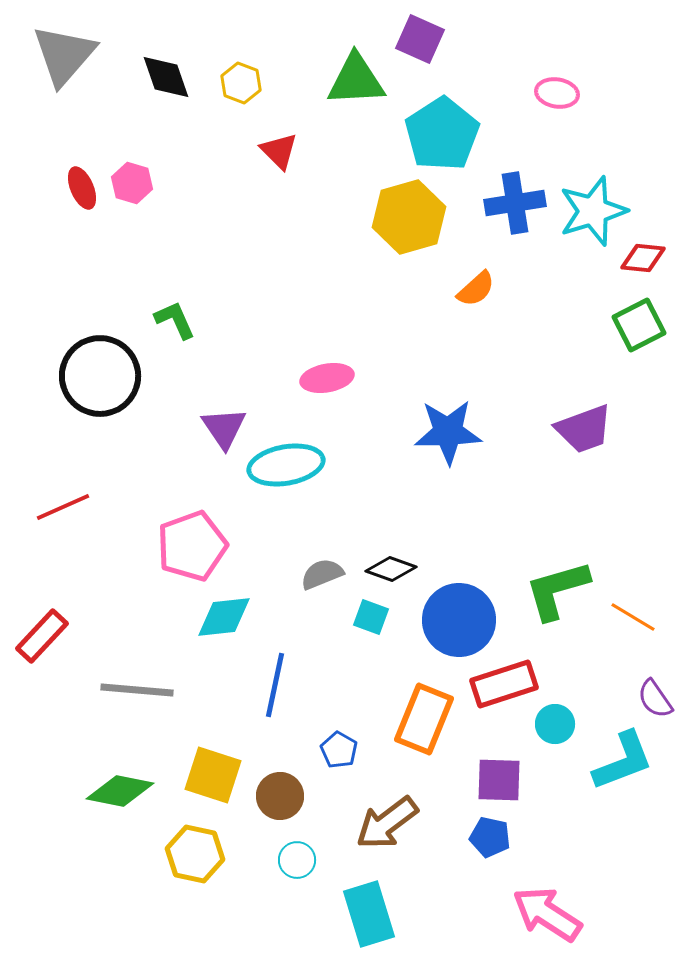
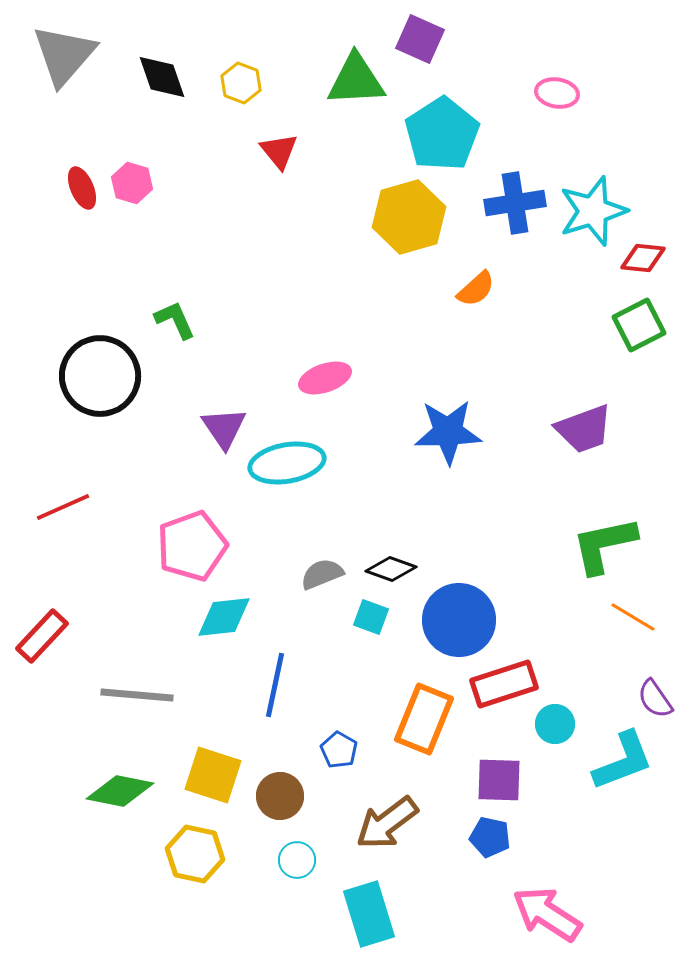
black diamond at (166, 77): moved 4 px left
red triangle at (279, 151): rotated 6 degrees clockwise
pink ellipse at (327, 378): moved 2 px left; rotated 9 degrees counterclockwise
cyan ellipse at (286, 465): moved 1 px right, 2 px up
green L-shape at (557, 590): moved 47 px right, 45 px up; rotated 4 degrees clockwise
gray line at (137, 690): moved 5 px down
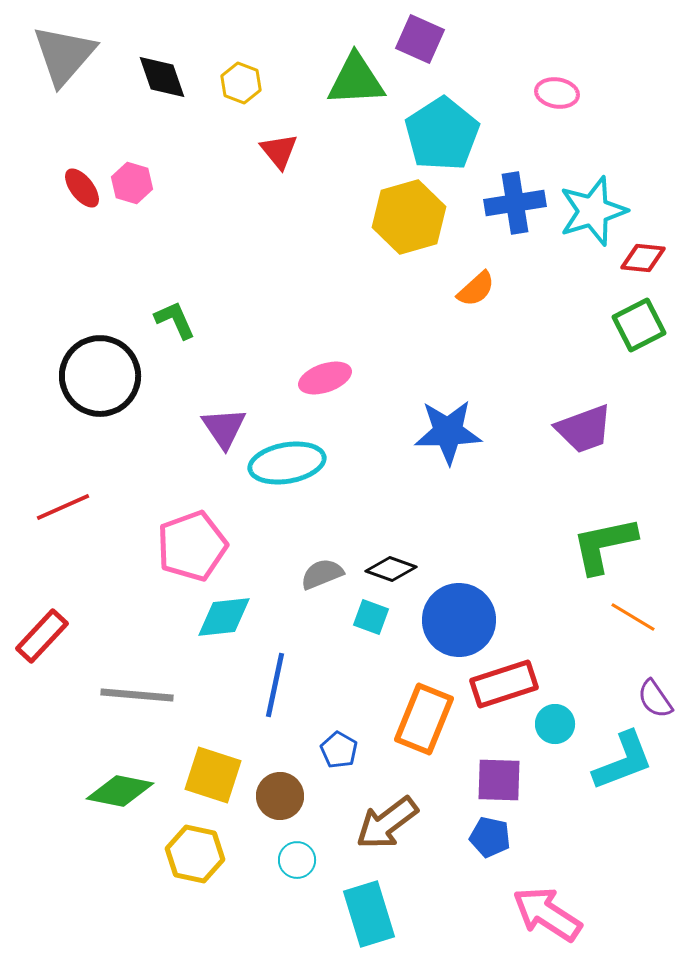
red ellipse at (82, 188): rotated 15 degrees counterclockwise
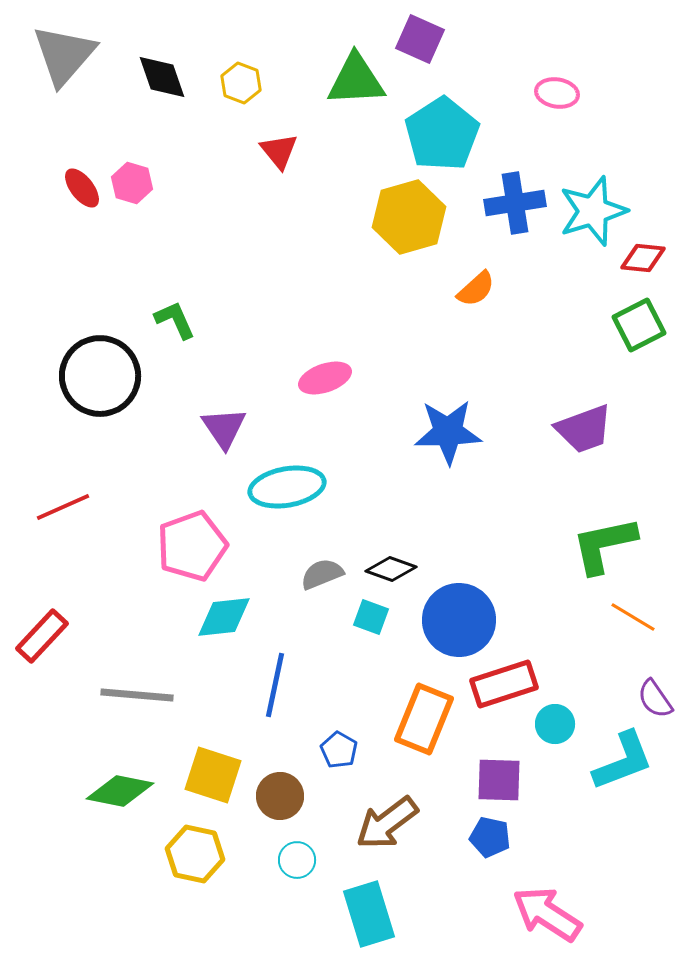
cyan ellipse at (287, 463): moved 24 px down
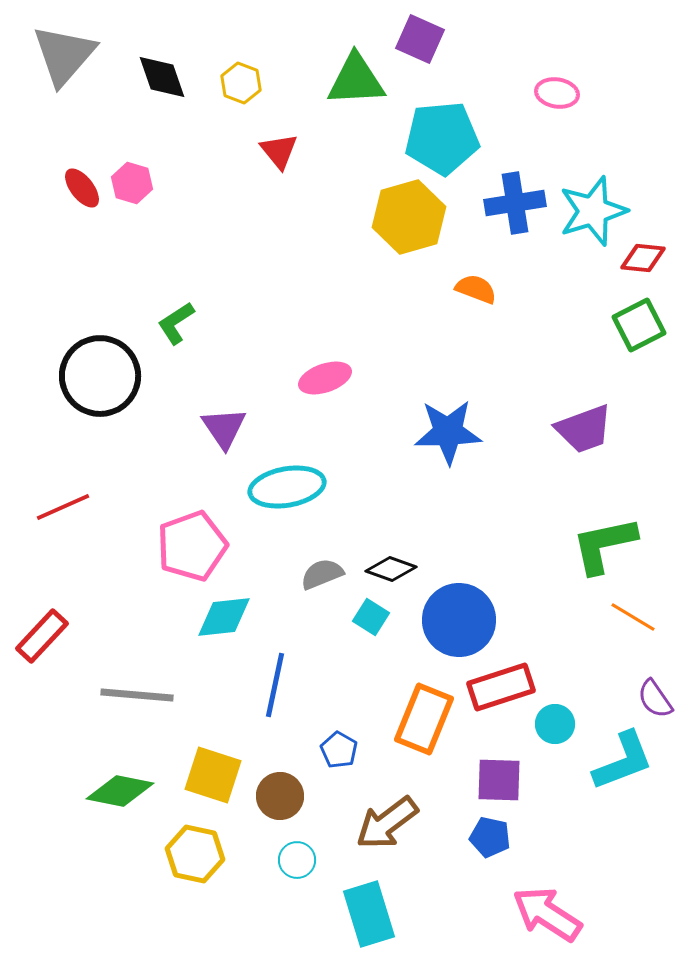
cyan pentagon at (442, 134): moved 4 px down; rotated 28 degrees clockwise
orange semicircle at (476, 289): rotated 117 degrees counterclockwise
green L-shape at (175, 320): moved 1 px right, 3 px down; rotated 99 degrees counterclockwise
cyan square at (371, 617): rotated 12 degrees clockwise
red rectangle at (504, 684): moved 3 px left, 3 px down
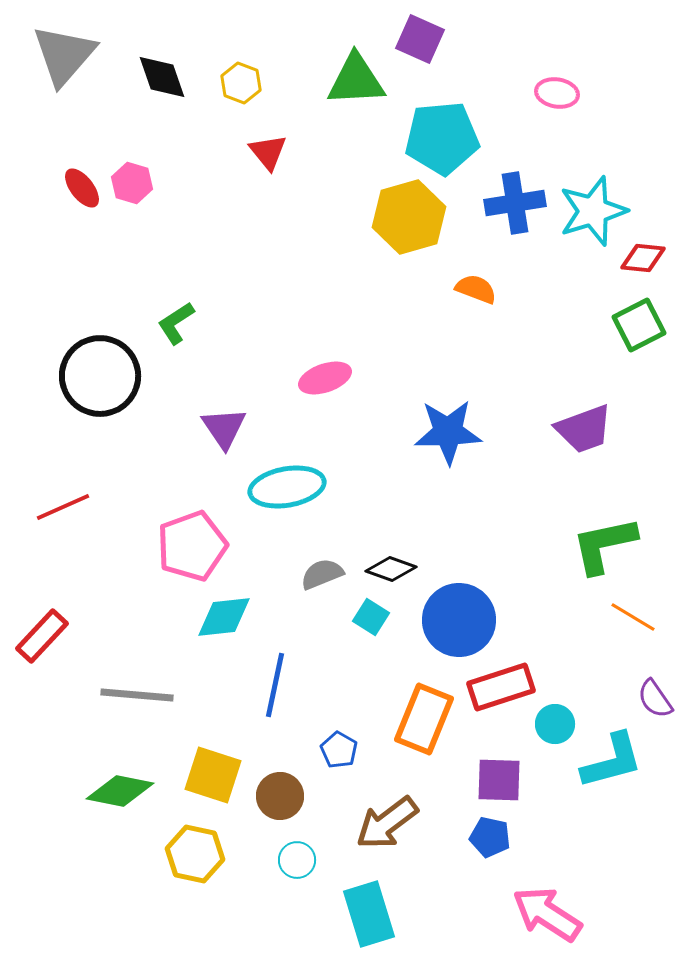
red triangle at (279, 151): moved 11 px left, 1 px down
cyan L-shape at (623, 761): moved 11 px left; rotated 6 degrees clockwise
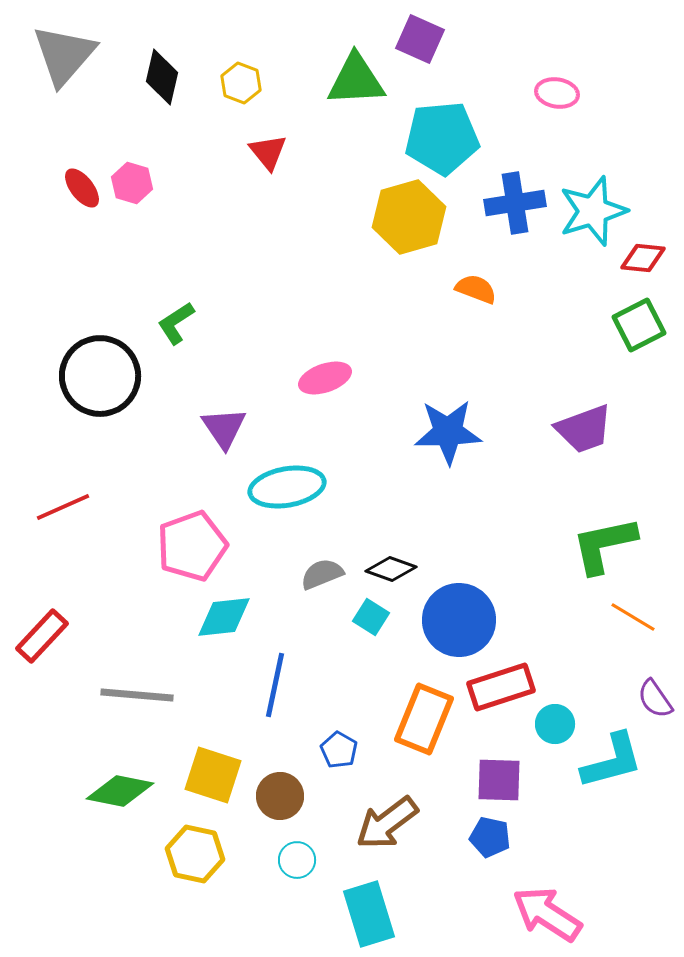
black diamond at (162, 77): rotated 32 degrees clockwise
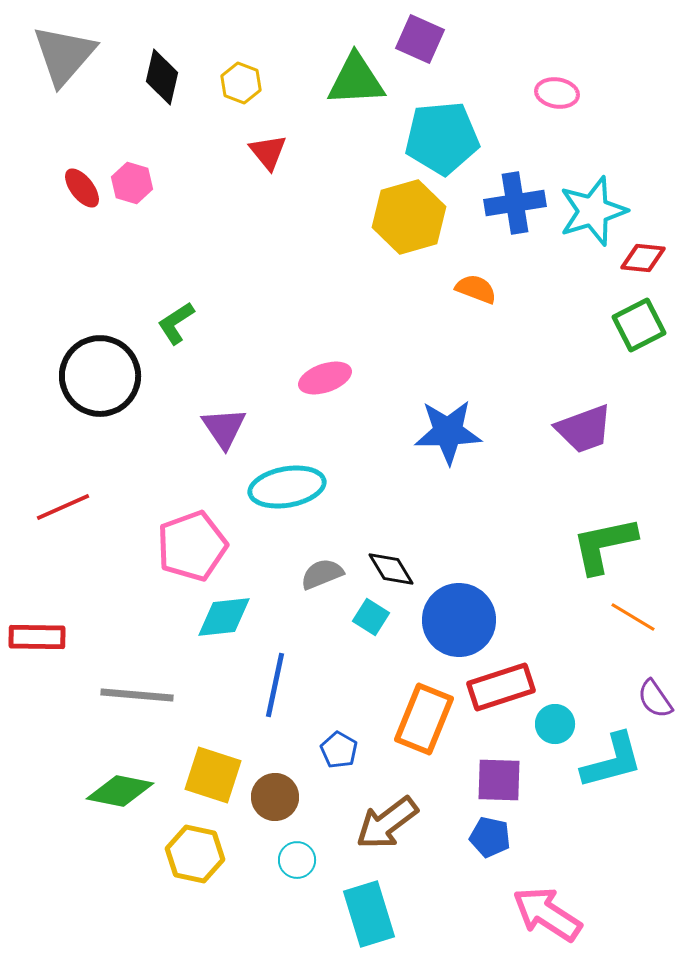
black diamond at (391, 569): rotated 39 degrees clockwise
red rectangle at (42, 636): moved 5 px left, 1 px down; rotated 48 degrees clockwise
brown circle at (280, 796): moved 5 px left, 1 px down
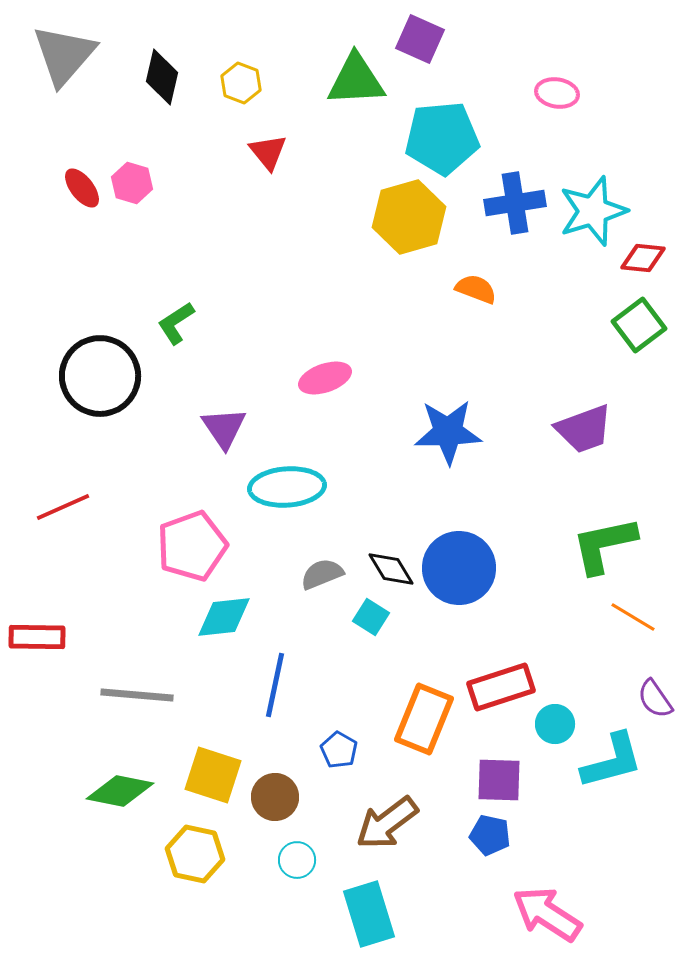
green square at (639, 325): rotated 10 degrees counterclockwise
cyan ellipse at (287, 487): rotated 6 degrees clockwise
blue circle at (459, 620): moved 52 px up
blue pentagon at (490, 837): moved 2 px up
